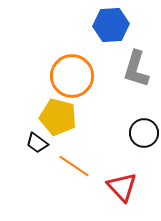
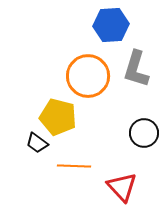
orange circle: moved 16 px right
orange line: rotated 32 degrees counterclockwise
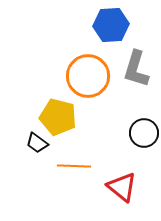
red triangle: rotated 8 degrees counterclockwise
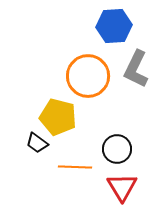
blue hexagon: moved 3 px right, 1 px down
gray L-shape: rotated 9 degrees clockwise
black circle: moved 27 px left, 16 px down
orange line: moved 1 px right, 1 px down
red triangle: rotated 20 degrees clockwise
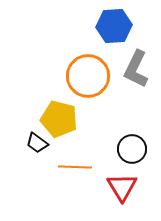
yellow pentagon: moved 1 px right, 2 px down
black circle: moved 15 px right
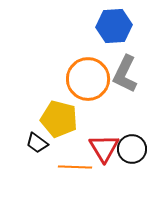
gray L-shape: moved 11 px left, 5 px down
orange circle: moved 3 px down
red triangle: moved 18 px left, 39 px up
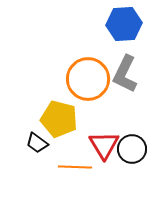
blue hexagon: moved 10 px right, 2 px up
red triangle: moved 3 px up
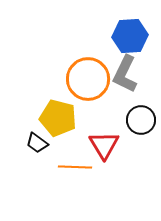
blue hexagon: moved 6 px right, 12 px down
yellow pentagon: moved 1 px left, 1 px up
black circle: moved 9 px right, 29 px up
